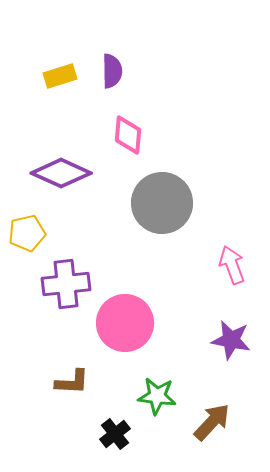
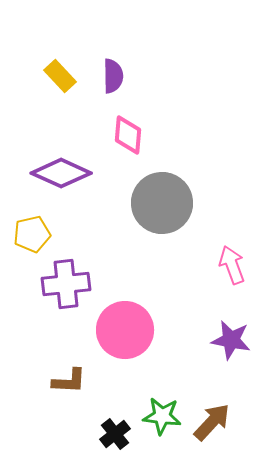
purple semicircle: moved 1 px right, 5 px down
yellow rectangle: rotated 64 degrees clockwise
yellow pentagon: moved 5 px right, 1 px down
pink circle: moved 7 px down
brown L-shape: moved 3 px left, 1 px up
green star: moved 5 px right, 20 px down
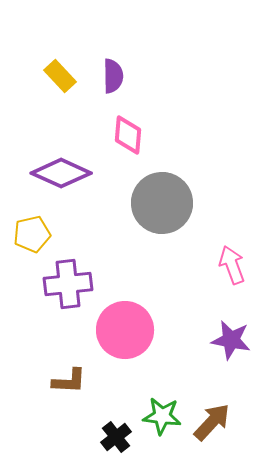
purple cross: moved 2 px right
black cross: moved 1 px right, 3 px down
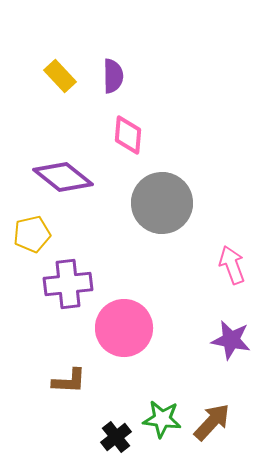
purple diamond: moved 2 px right, 4 px down; rotated 14 degrees clockwise
pink circle: moved 1 px left, 2 px up
green star: moved 3 px down
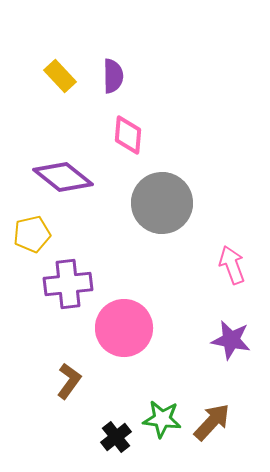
brown L-shape: rotated 57 degrees counterclockwise
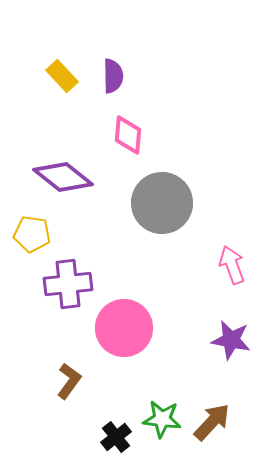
yellow rectangle: moved 2 px right
yellow pentagon: rotated 21 degrees clockwise
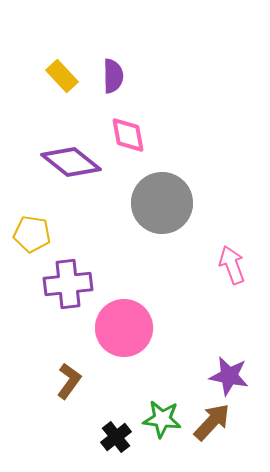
pink diamond: rotated 15 degrees counterclockwise
purple diamond: moved 8 px right, 15 px up
purple star: moved 2 px left, 36 px down
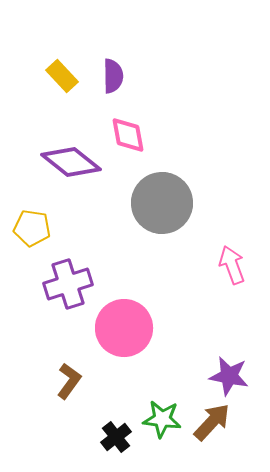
yellow pentagon: moved 6 px up
purple cross: rotated 12 degrees counterclockwise
